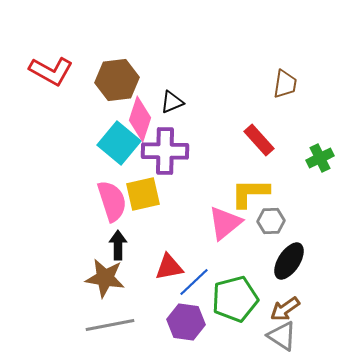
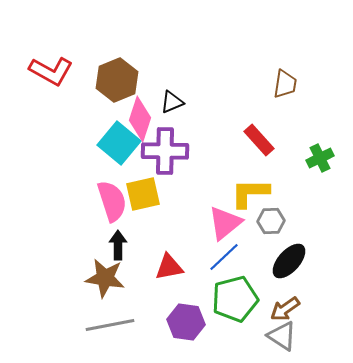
brown hexagon: rotated 15 degrees counterclockwise
black ellipse: rotated 9 degrees clockwise
blue line: moved 30 px right, 25 px up
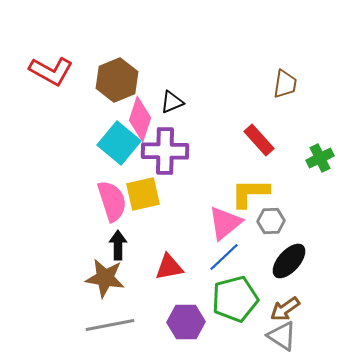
purple hexagon: rotated 9 degrees counterclockwise
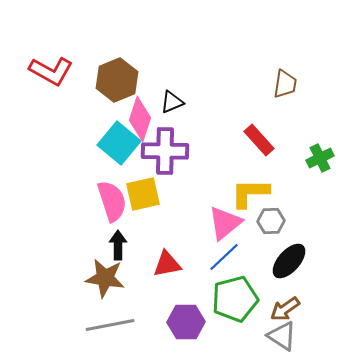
red triangle: moved 2 px left, 3 px up
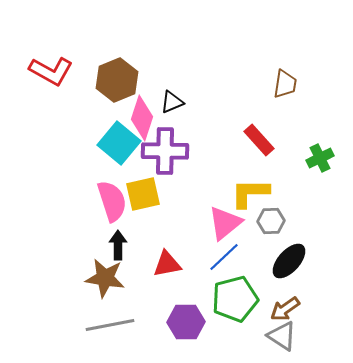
pink diamond: moved 2 px right, 1 px up
